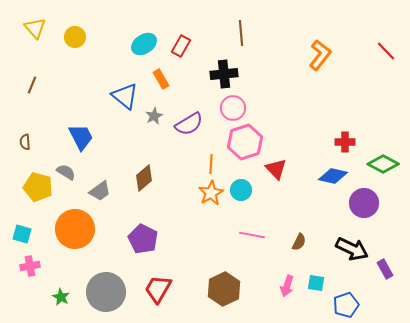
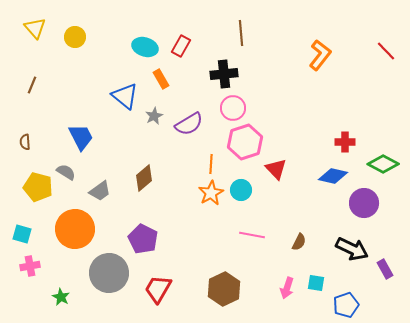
cyan ellipse at (144, 44): moved 1 px right, 3 px down; rotated 50 degrees clockwise
pink arrow at (287, 286): moved 2 px down
gray circle at (106, 292): moved 3 px right, 19 px up
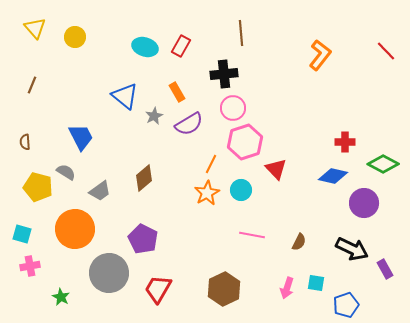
orange rectangle at (161, 79): moved 16 px right, 13 px down
orange line at (211, 164): rotated 24 degrees clockwise
orange star at (211, 193): moved 4 px left
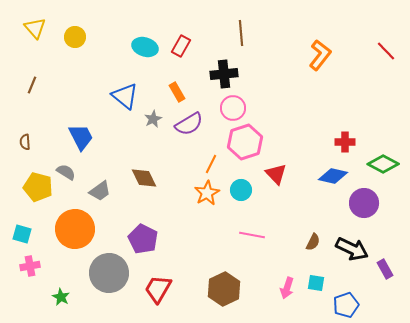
gray star at (154, 116): moved 1 px left, 3 px down
red triangle at (276, 169): moved 5 px down
brown diamond at (144, 178): rotated 76 degrees counterclockwise
brown semicircle at (299, 242): moved 14 px right
